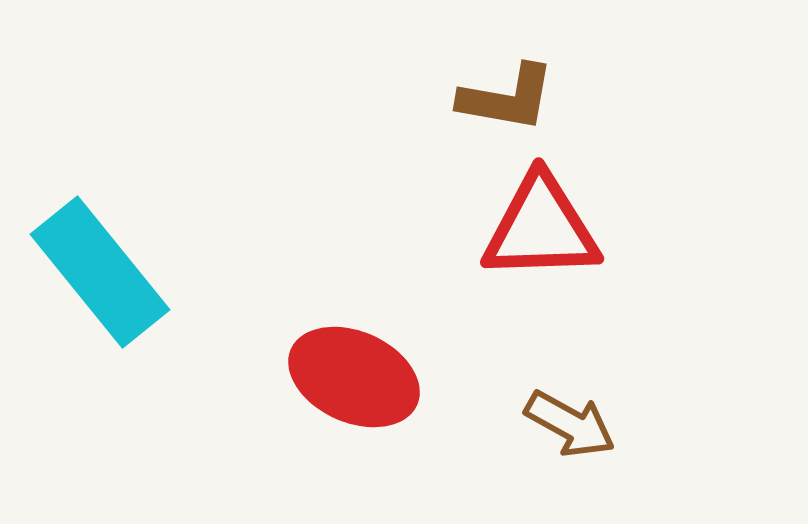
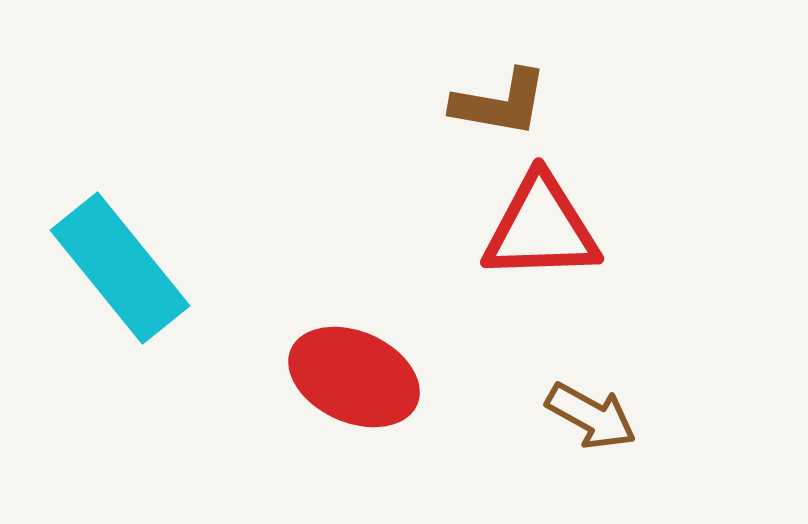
brown L-shape: moved 7 px left, 5 px down
cyan rectangle: moved 20 px right, 4 px up
brown arrow: moved 21 px right, 8 px up
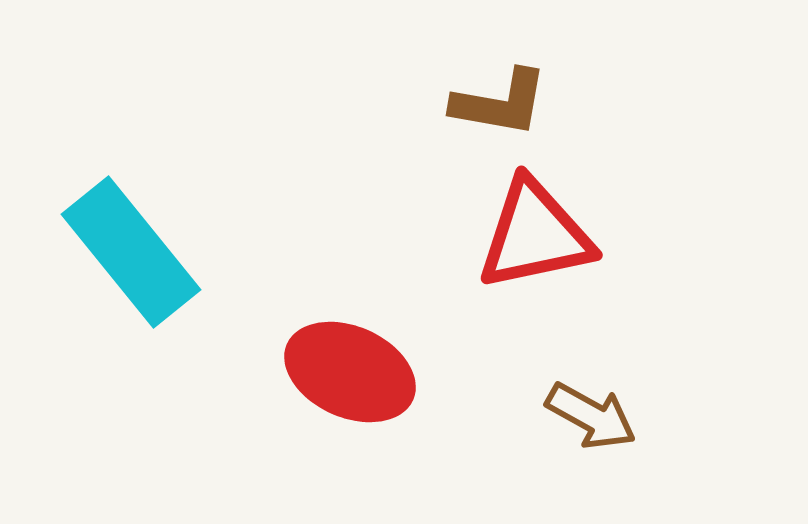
red triangle: moved 6 px left, 7 px down; rotated 10 degrees counterclockwise
cyan rectangle: moved 11 px right, 16 px up
red ellipse: moved 4 px left, 5 px up
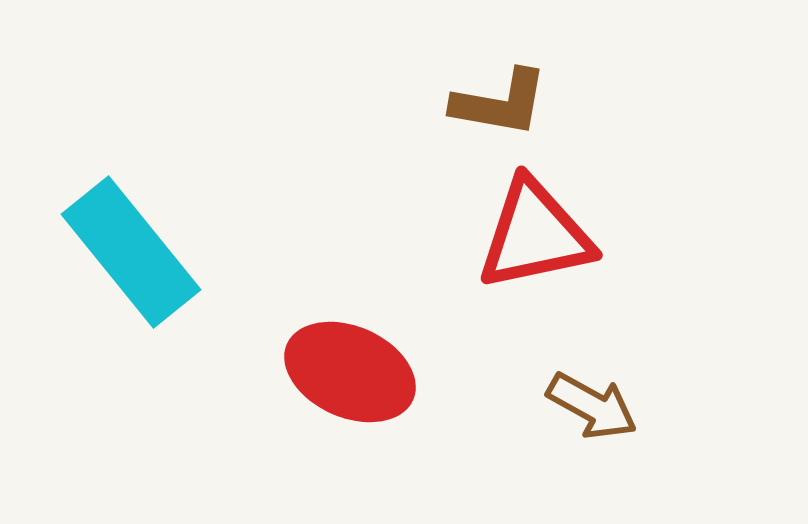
brown arrow: moved 1 px right, 10 px up
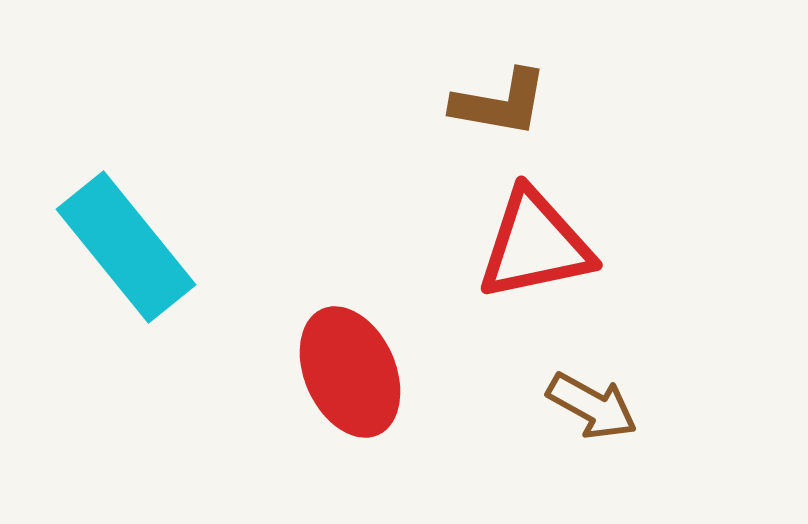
red triangle: moved 10 px down
cyan rectangle: moved 5 px left, 5 px up
red ellipse: rotated 42 degrees clockwise
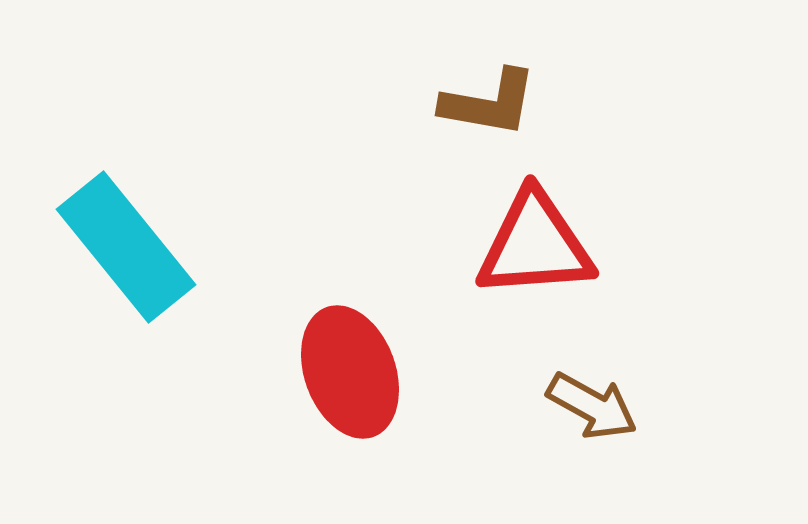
brown L-shape: moved 11 px left
red triangle: rotated 8 degrees clockwise
red ellipse: rotated 4 degrees clockwise
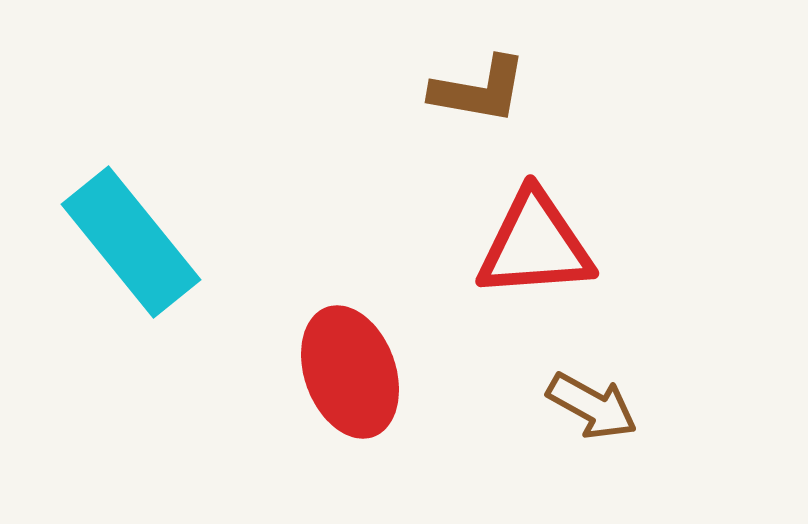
brown L-shape: moved 10 px left, 13 px up
cyan rectangle: moved 5 px right, 5 px up
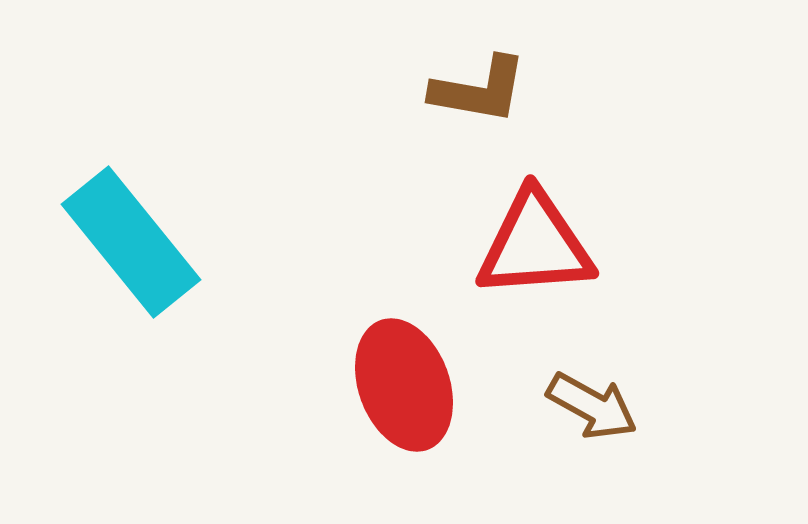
red ellipse: moved 54 px right, 13 px down
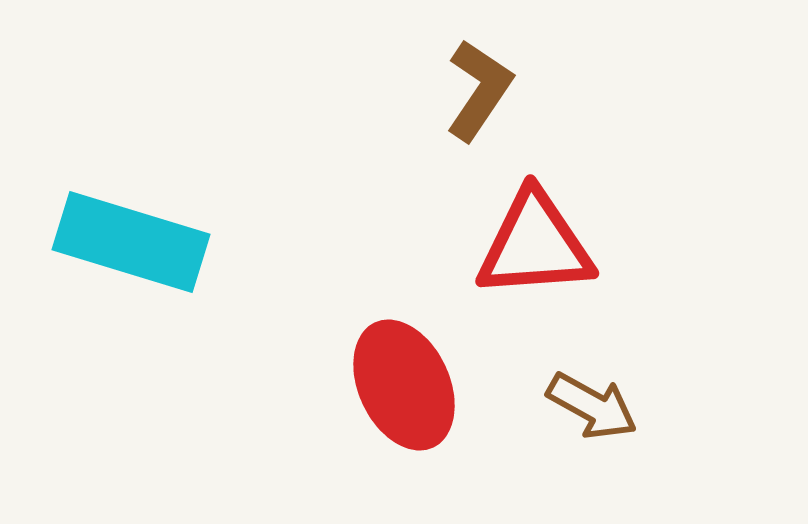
brown L-shape: rotated 66 degrees counterclockwise
cyan rectangle: rotated 34 degrees counterclockwise
red ellipse: rotated 5 degrees counterclockwise
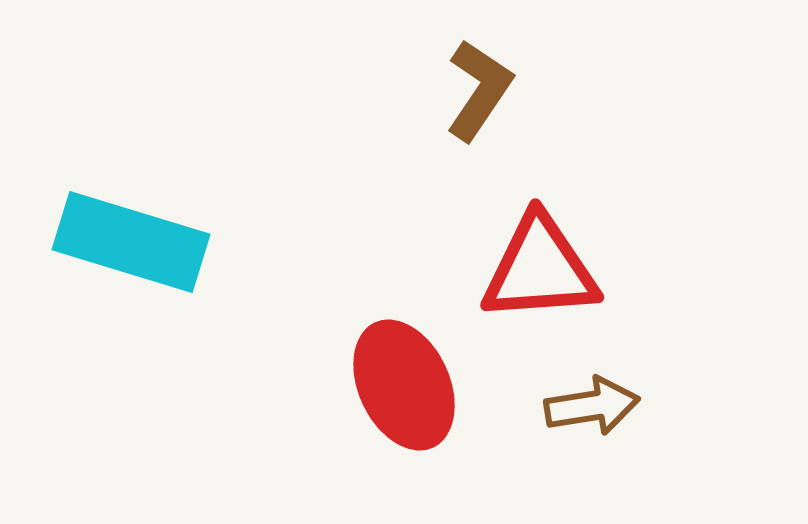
red triangle: moved 5 px right, 24 px down
brown arrow: rotated 38 degrees counterclockwise
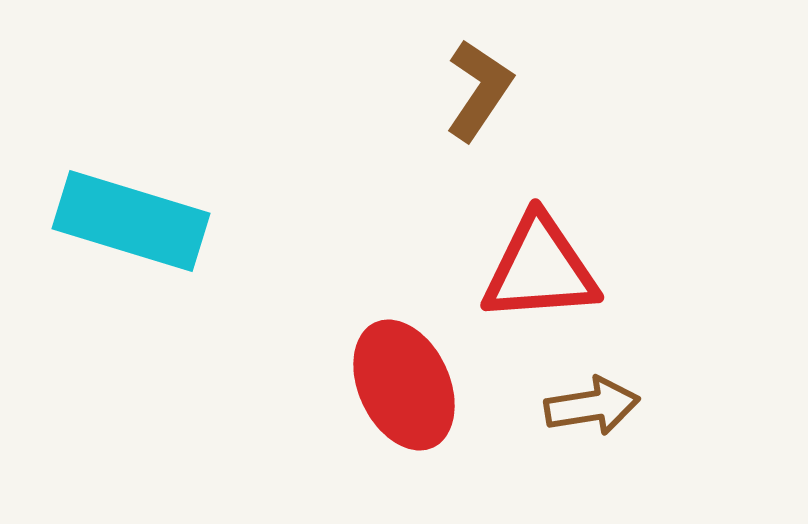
cyan rectangle: moved 21 px up
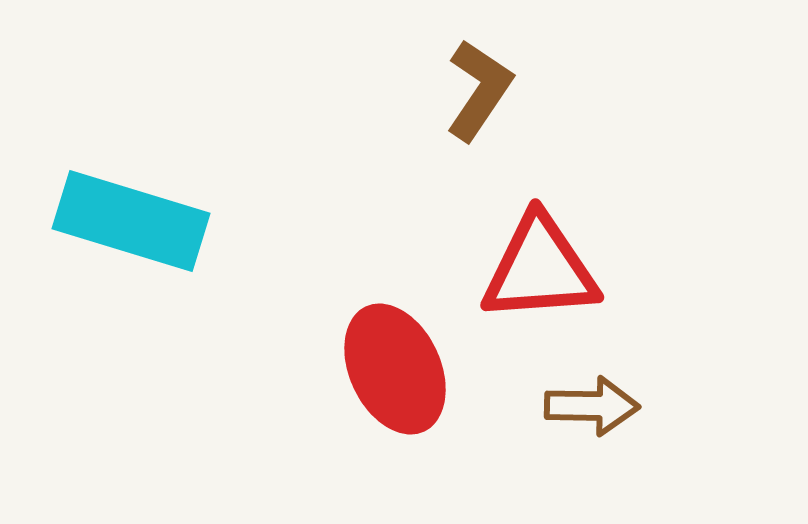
red ellipse: moved 9 px left, 16 px up
brown arrow: rotated 10 degrees clockwise
